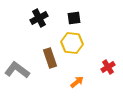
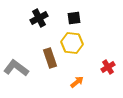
gray L-shape: moved 1 px left, 2 px up
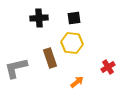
black cross: rotated 24 degrees clockwise
gray L-shape: rotated 50 degrees counterclockwise
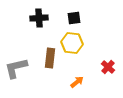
brown rectangle: rotated 24 degrees clockwise
red cross: rotated 16 degrees counterclockwise
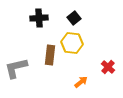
black square: rotated 32 degrees counterclockwise
brown rectangle: moved 3 px up
orange arrow: moved 4 px right
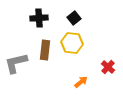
brown rectangle: moved 5 px left, 5 px up
gray L-shape: moved 5 px up
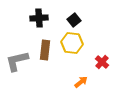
black square: moved 2 px down
gray L-shape: moved 1 px right, 2 px up
red cross: moved 6 px left, 5 px up
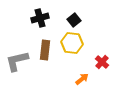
black cross: moved 1 px right; rotated 12 degrees counterclockwise
orange arrow: moved 1 px right, 3 px up
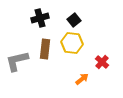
brown rectangle: moved 1 px up
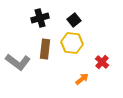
gray L-shape: moved 1 px right, 1 px down; rotated 130 degrees counterclockwise
